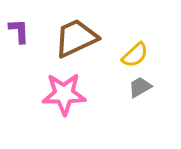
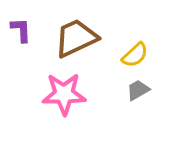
purple L-shape: moved 2 px right, 1 px up
gray trapezoid: moved 2 px left, 3 px down
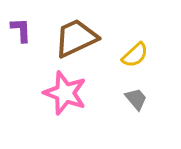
gray trapezoid: moved 2 px left, 9 px down; rotated 80 degrees clockwise
pink star: moved 1 px right, 1 px up; rotated 21 degrees clockwise
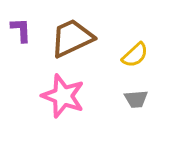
brown trapezoid: moved 4 px left
pink star: moved 2 px left, 3 px down
gray trapezoid: rotated 125 degrees clockwise
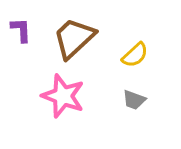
brown trapezoid: moved 2 px right; rotated 18 degrees counterclockwise
gray trapezoid: moved 2 px left, 1 px down; rotated 25 degrees clockwise
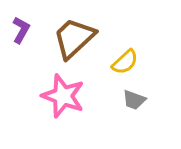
purple L-shape: rotated 32 degrees clockwise
yellow semicircle: moved 10 px left, 7 px down
